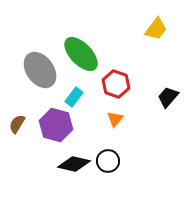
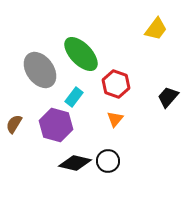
brown semicircle: moved 3 px left
black diamond: moved 1 px right, 1 px up
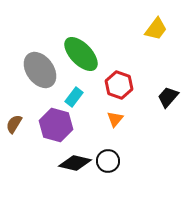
red hexagon: moved 3 px right, 1 px down
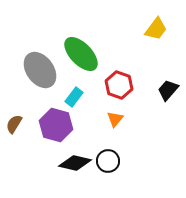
black trapezoid: moved 7 px up
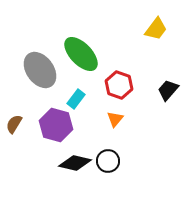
cyan rectangle: moved 2 px right, 2 px down
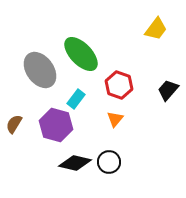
black circle: moved 1 px right, 1 px down
